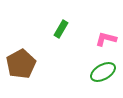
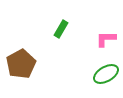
pink L-shape: rotated 15 degrees counterclockwise
green ellipse: moved 3 px right, 2 px down
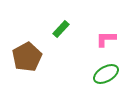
green rectangle: rotated 12 degrees clockwise
brown pentagon: moved 6 px right, 7 px up
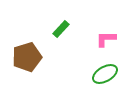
brown pentagon: rotated 12 degrees clockwise
green ellipse: moved 1 px left
